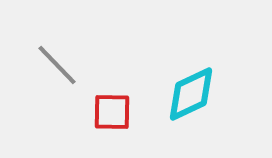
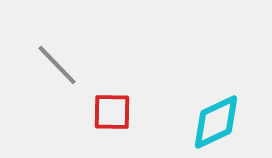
cyan diamond: moved 25 px right, 28 px down
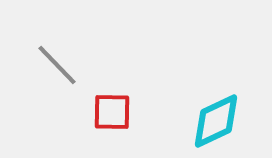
cyan diamond: moved 1 px up
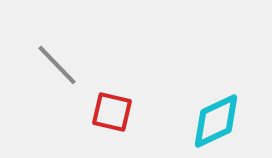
red square: rotated 12 degrees clockwise
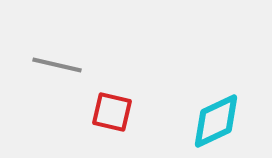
gray line: rotated 33 degrees counterclockwise
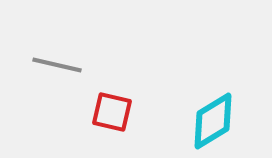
cyan diamond: moved 3 px left; rotated 6 degrees counterclockwise
